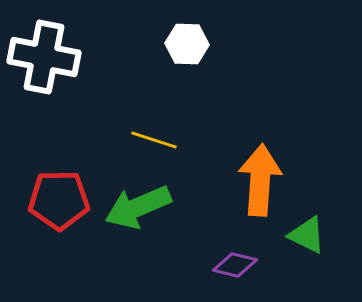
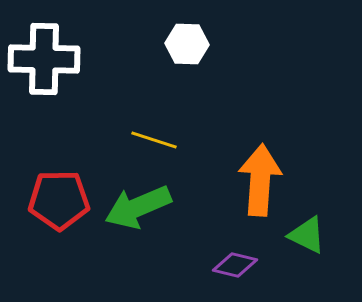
white cross: moved 2 px down; rotated 10 degrees counterclockwise
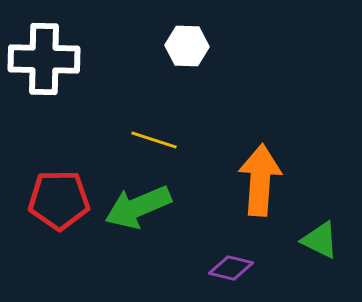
white hexagon: moved 2 px down
green triangle: moved 13 px right, 5 px down
purple diamond: moved 4 px left, 3 px down
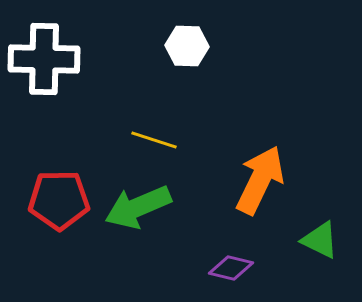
orange arrow: rotated 22 degrees clockwise
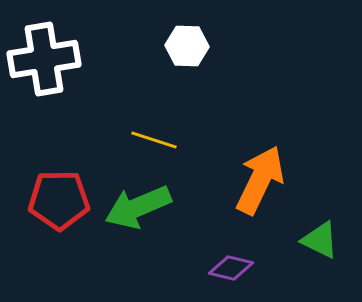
white cross: rotated 10 degrees counterclockwise
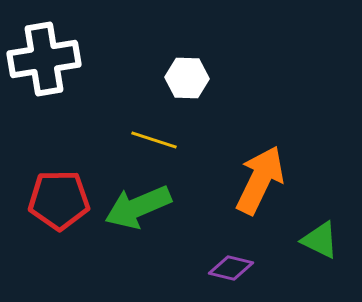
white hexagon: moved 32 px down
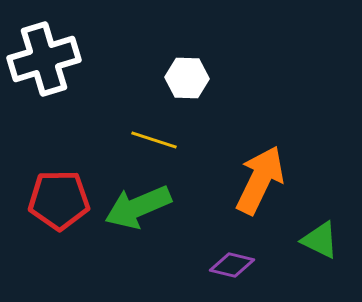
white cross: rotated 8 degrees counterclockwise
purple diamond: moved 1 px right, 3 px up
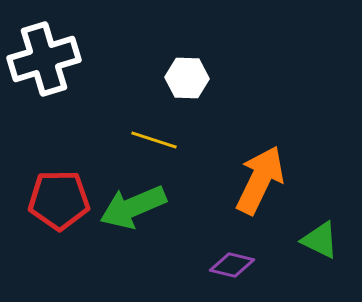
green arrow: moved 5 px left
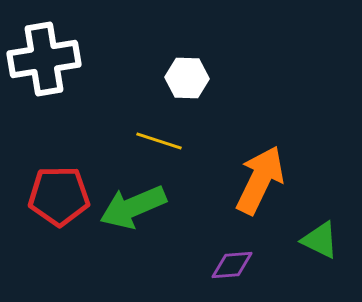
white cross: rotated 8 degrees clockwise
yellow line: moved 5 px right, 1 px down
red pentagon: moved 4 px up
purple diamond: rotated 18 degrees counterclockwise
